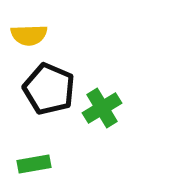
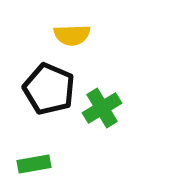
yellow semicircle: moved 43 px right
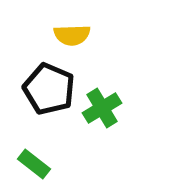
green rectangle: rotated 48 degrees clockwise
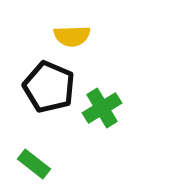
yellow semicircle: moved 1 px down
black pentagon: moved 2 px up
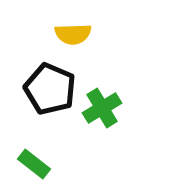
yellow semicircle: moved 1 px right, 2 px up
black pentagon: moved 1 px right, 2 px down
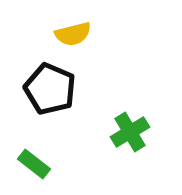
yellow semicircle: rotated 12 degrees counterclockwise
green cross: moved 28 px right, 24 px down
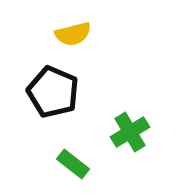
black pentagon: moved 3 px right, 3 px down
green rectangle: moved 39 px right
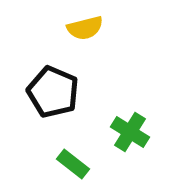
yellow semicircle: moved 12 px right, 6 px up
green cross: rotated 27 degrees counterclockwise
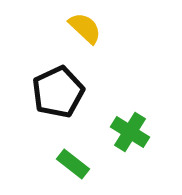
yellow semicircle: rotated 123 degrees counterclockwise
black pentagon: moved 5 px right; rotated 24 degrees clockwise
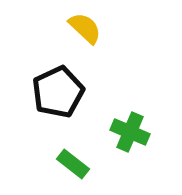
green cross: rotated 9 degrees counterclockwise
